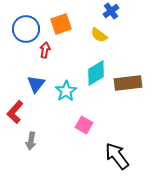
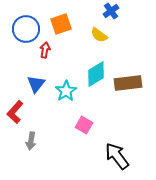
cyan diamond: moved 1 px down
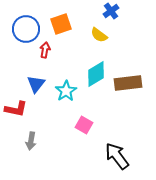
red L-shape: moved 1 px right, 3 px up; rotated 120 degrees counterclockwise
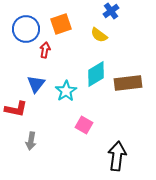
black arrow: rotated 44 degrees clockwise
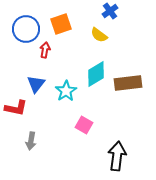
blue cross: moved 1 px left
red L-shape: moved 1 px up
